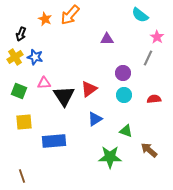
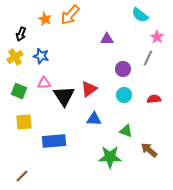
blue star: moved 6 px right, 1 px up
purple circle: moved 4 px up
blue triangle: moved 1 px left; rotated 35 degrees clockwise
brown line: rotated 64 degrees clockwise
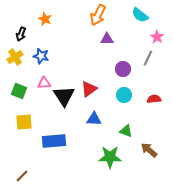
orange arrow: moved 28 px right; rotated 15 degrees counterclockwise
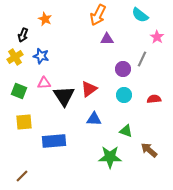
black arrow: moved 2 px right, 1 px down
gray line: moved 6 px left, 1 px down
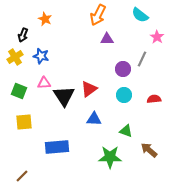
blue rectangle: moved 3 px right, 6 px down
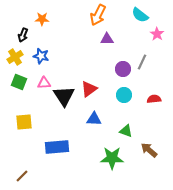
orange star: moved 3 px left; rotated 24 degrees counterclockwise
pink star: moved 3 px up
gray line: moved 3 px down
green square: moved 9 px up
green star: moved 2 px right, 1 px down
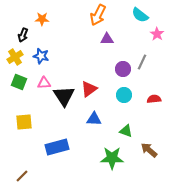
blue rectangle: rotated 10 degrees counterclockwise
